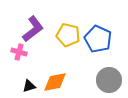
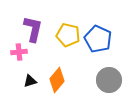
purple L-shape: rotated 40 degrees counterclockwise
pink cross: rotated 21 degrees counterclockwise
orange diamond: moved 2 px right, 2 px up; rotated 40 degrees counterclockwise
black triangle: moved 1 px right, 5 px up
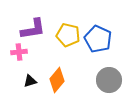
purple L-shape: rotated 68 degrees clockwise
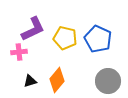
purple L-shape: rotated 16 degrees counterclockwise
yellow pentagon: moved 3 px left, 3 px down
gray circle: moved 1 px left, 1 px down
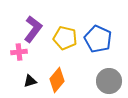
purple L-shape: rotated 28 degrees counterclockwise
gray circle: moved 1 px right
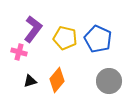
pink cross: rotated 21 degrees clockwise
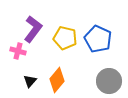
pink cross: moved 1 px left, 1 px up
black triangle: rotated 32 degrees counterclockwise
